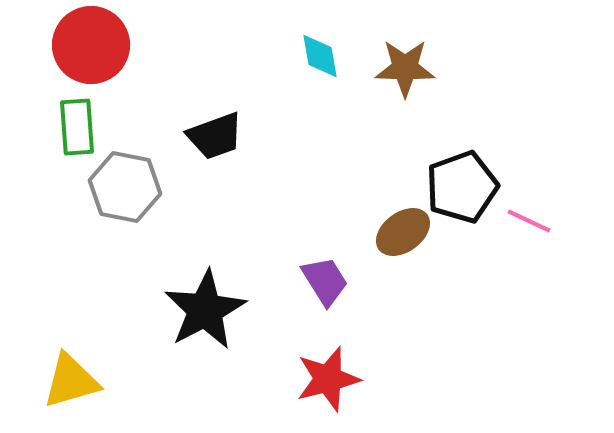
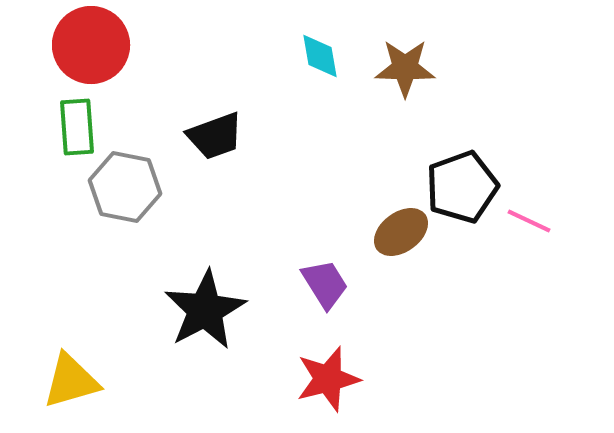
brown ellipse: moved 2 px left
purple trapezoid: moved 3 px down
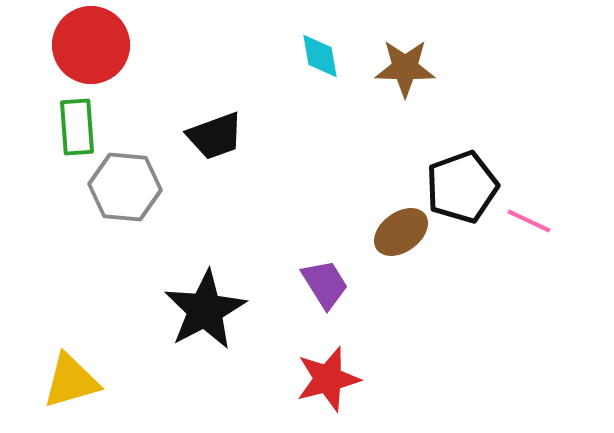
gray hexagon: rotated 6 degrees counterclockwise
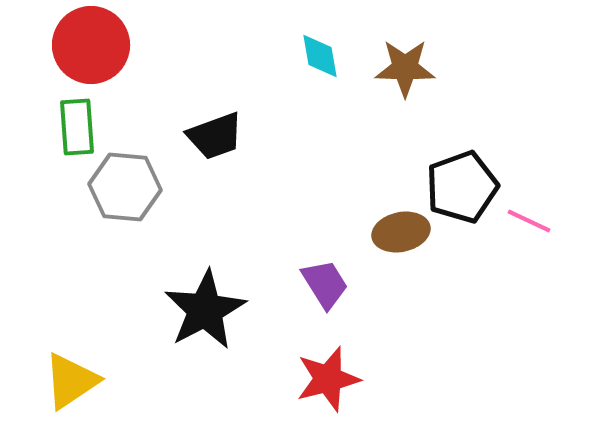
brown ellipse: rotated 24 degrees clockwise
yellow triangle: rotated 18 degrees counterclockwise
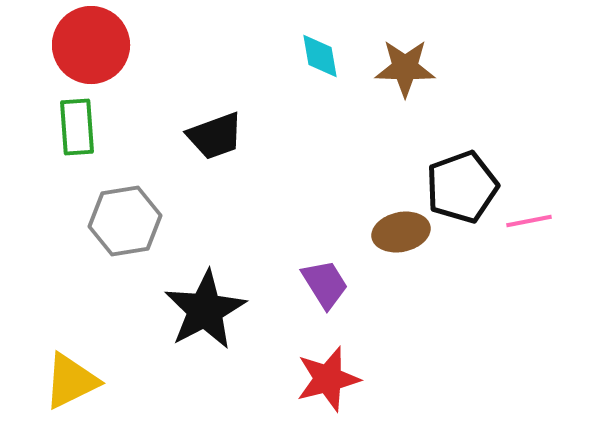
gray hexagon: moved 34 px down; rotated 14 degrees counterclockwise
pink line: rotated 36 degrees counterclockwise
yellow triangle: rotated 8 degrees clockwise
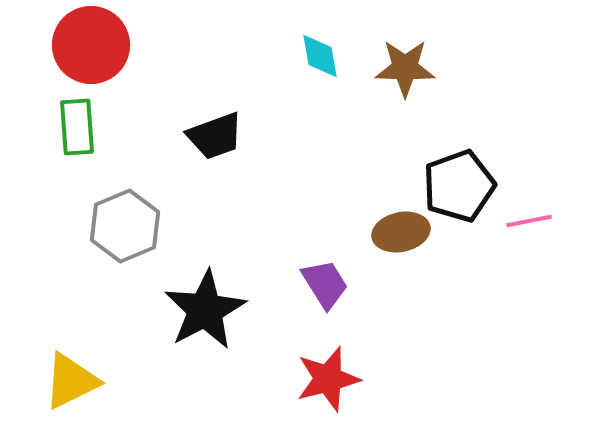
black pentagon: moved 3 px left, 1 px up
gray hexagon: moved 5 px down; rotated 14 degrees counterclockwise
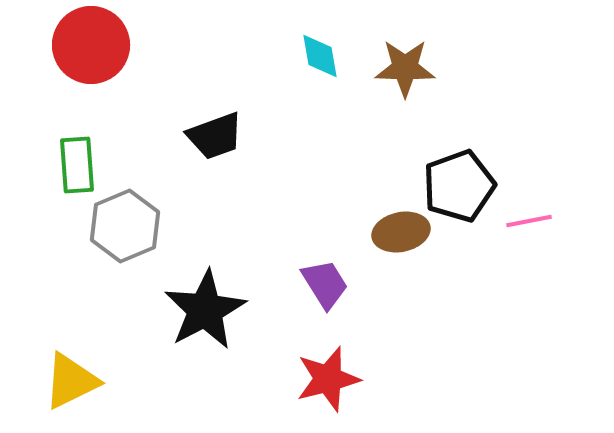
green rectangle: moved 38 px down
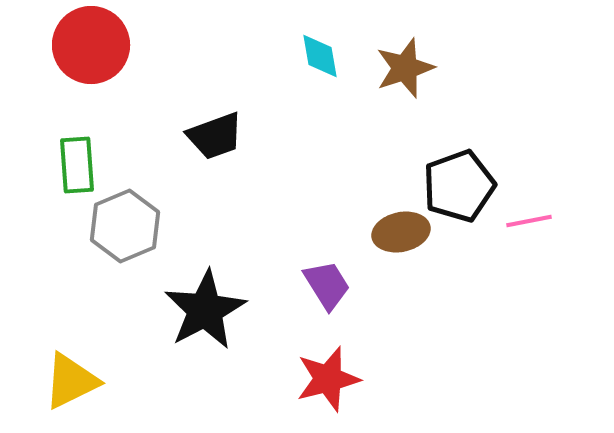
brown star: rotated 20 degrees counterclockwise
purple trapezoid: moved 2 px right, 1 px down
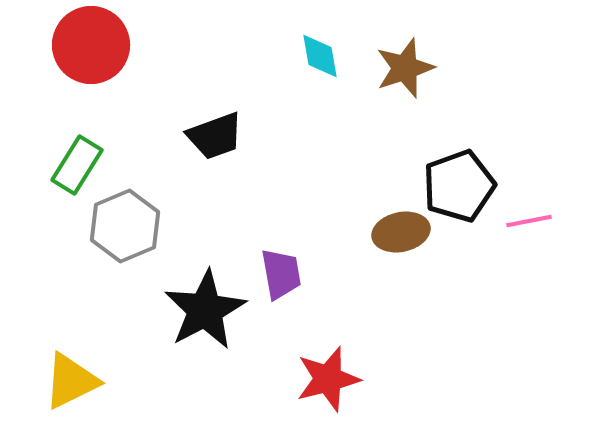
green rectangle: rotated 36 degrees clockwise
purple trapezoid: moved 46 px left, 11 px up; rotated 22 degrees clockwise
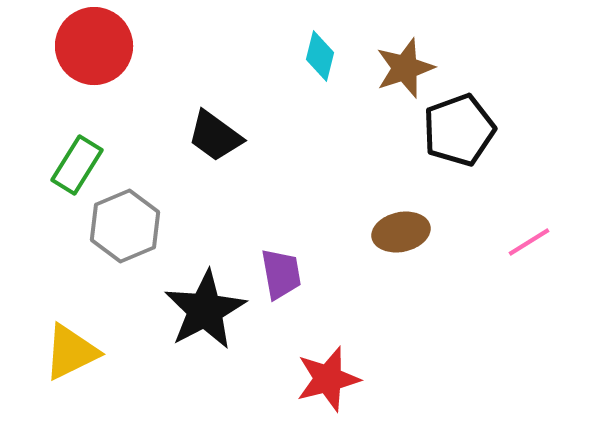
red circle: moved 3 px right, 1 px down
cyan diamond: rotated 24 degrees clockwise
black trapezoid: rotated 56 degrees clockwise
black pentagon: moved 56 px up
pink line: moved 21 px down; rotated 21 degrees counterclockwise
yellow triangle: moved 29 px up
